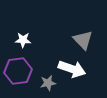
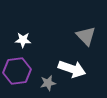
gray triangle: moved 3 px right, 4 px up
purple hexagon: moved 1 px left
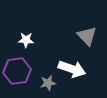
gray triangle: moved 1 px right
white star: moved 3 px right
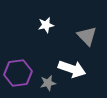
white star: moved 20 px right, 15 px up; rotated 14 degrees counterclockwise
purple hexagon: moved 1 px right, 2 px down
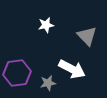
white arrow: rotated 8 degrees clockwise
purple hexagon: moved 1 px left
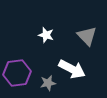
white star: moved 10 px down; rotated 28 degrees clockwise
